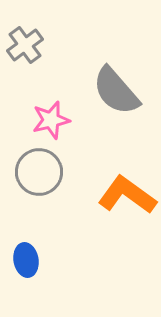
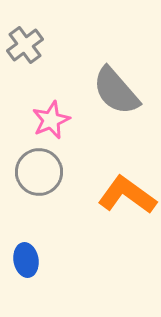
pink star: rotated 9 degrees counterclockwise
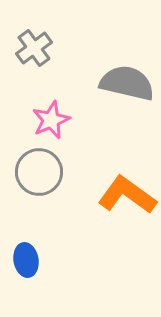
gray cross: moved 9 px right, 3 px down
gray semicircle: moved 11 px right, 8 px up; rotated 144 degrees clockwise
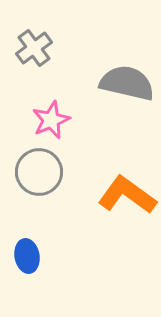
blue ellipse: moved 1 px right, 4 px up
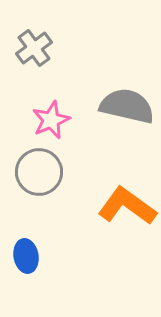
gray semicircle: moved 23 px down
orange L-shape: moved 11 px down
blue ellipse: moved 1 px left
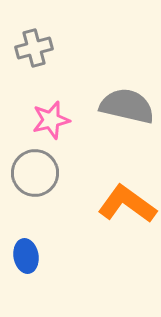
gray cross: rotated 21 degrees clockwise
pink star: rotated 9 degrees clockwise
gray circle: moved 4 px left, 1 px down
orange L-shape: moved 2 px up
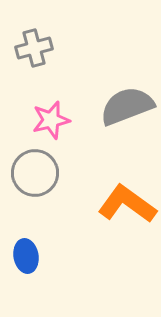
gray semicircle: rotated 34 degrees counterclockwise
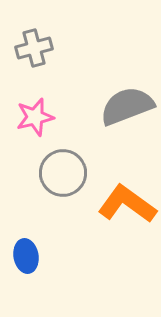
pink star: moved 16 px left, 3 px up
gray circle: moved 28 px right
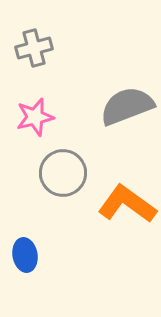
blue ellipse: moved 1 px left, 1 px up
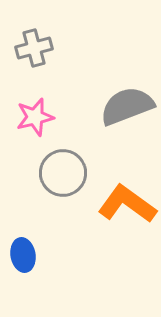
blue ellipse: moved 2 px left
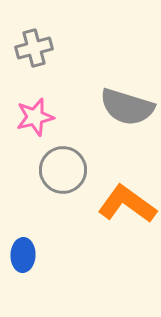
gray semicircle: moved 1 px down; rotated 142 degrees counterclockwise
gray circle: moved 3 px up
blue ellipse: rotated 12 degrees clockwise
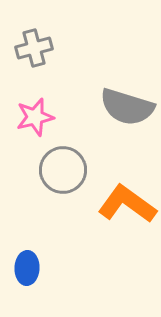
blue ellipse: moved 4 px right, 13 px down
